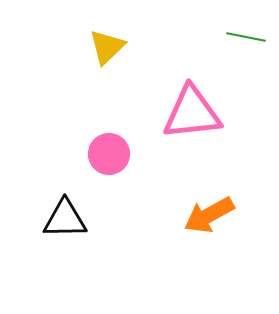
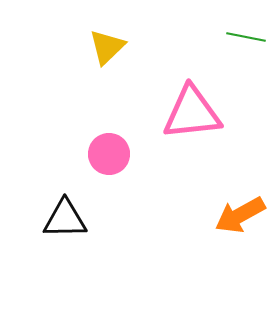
orange arrow: moved 31 px right
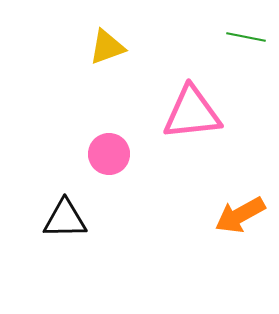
yellow triangle: rotated 24 degrees clockwise
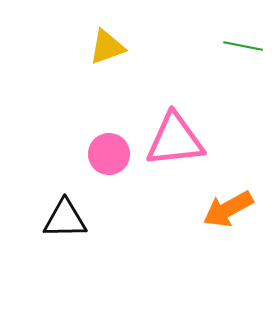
green line: moved 3 px left, 9 px down
pink triangle: moved 17 px left, 27 px down
orange arrow: moved 12 px left, 6 px up
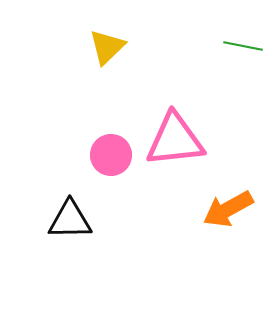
yellow triangle: rotated 24 degrees counterclockwise
pink circle: moved 2 px right, 1 px down
black triangle: moved 5 px right, 1 px down
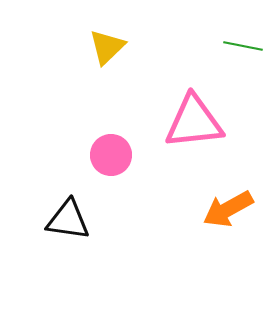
pink triangle: moved 19 px right, 18 px up
black triangle: moved 2 px left; rotated 9 degrees clockwise
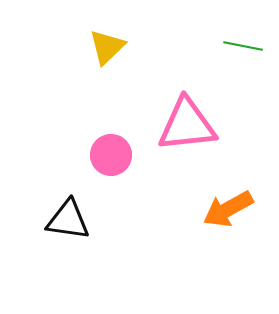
pink triangle: moved 7 px left, 3 px down
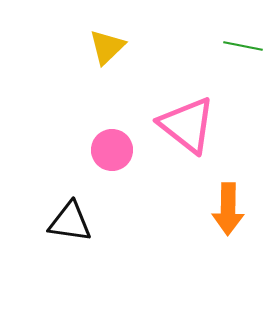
pink triangle: rotated 44 degrees clockwise
pink circle: moved 1 px right, 5 px up
orange arrow: rotated 60 degrees counterclockwise
black triangle: moved 2 px right, 2 px down
